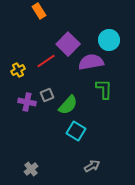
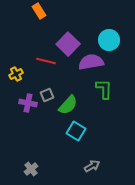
red line: rotated 48 degrees clockwise
yellow cross: moved 2 px left, 4 px down
purple cross: moved 1 px right, 1 px down
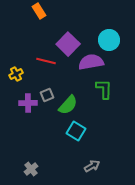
purple cross: rotated 12 degrees counterclockwise
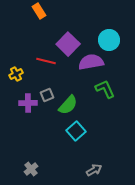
green L-shape: moved 1 px right; rotated 25 degrees counterclockwise
cyan square: rotated 18 degrees clockwise
gray arrow: moved 2 px right, 4 px down
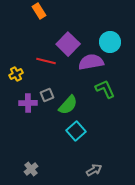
cyan circle: moved 1 px right, 2 px down
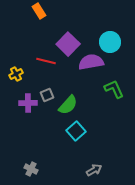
green L-shape: moved 9 px right
gray cross: rotated 24 degrees counterclockwise
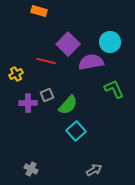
orange rectangle: rotated 42 degrees counterclockwise
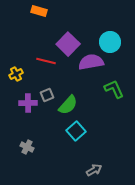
gray cross: moved 4 px left, 22 px up
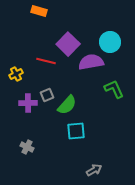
green semicircle: moved 1 px left
cyan square: rotated 36 degrees clockwise
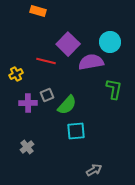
orange rectangle: moved 1 px left
green L-shape: rotated 35 degrees clockwise
gray cross: rotated 24 degrees clockwise
